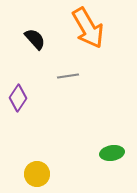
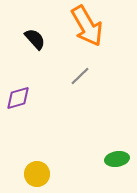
orange arrow: moved 1 px left, 2 px up
gray line: moved 12 px right; rotated 35 degrees counterclockwise
purple diamond: rotated 40 degrees clockwise
green ellipse: moved 5 px right, 6 px down
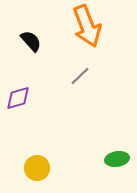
orange arrow: rotated 9 degrees clockwise
black semicircle: moved 4 px left, 2 px down
yellow circle: moved 6 px up
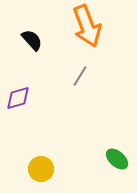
black semicircle: moved 1 px right, 1 px up
gray line: rotated 15 degrees counterclockwise
green ellipse: rotated 50 degrees clockwise
yellow circle: moved 4 px right, 1 px down
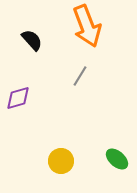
yellow circle: moved 20 px right, 8 px up
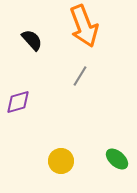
orange arrow: moved 3 px left
purple diamond: moved 4 px down
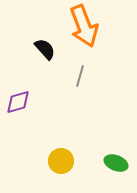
black semicircle: moved 13 px right, 9 px down
gray line: rotated 15 degrees counterclockwise
green ellipse: moved 1 px left, 4 px down; rotated 20 degrees counterclockwise
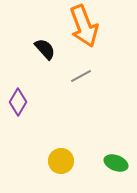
gray line: moved 1 px right; rotated 45 degrees clockwise
purple diamond: rotated 44 degrees counterclockwise
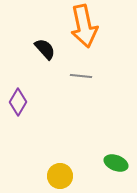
orange arrow: rotated 9 degrees clockwise
gray line: rotated 35 degrees clockwise
yellow circle: moved 1 px left, 15 px down
